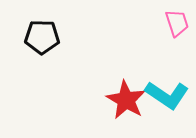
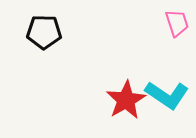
black pentagon: moved 2 px right, 5 px up
red star: rotated 12 degrees clockwise
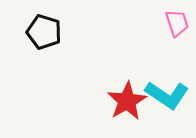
black pentagon: rotated 16 degrees clockwise
red star: moved 1 px right, 1 px down
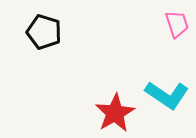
pink trapezoid: moved 1 px down
red star: moved 12 px left, 12 px down
